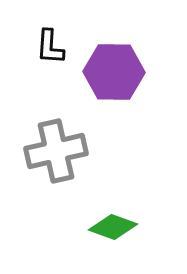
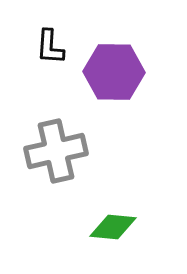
green diamond: rotated 15 degrees counterclockwise
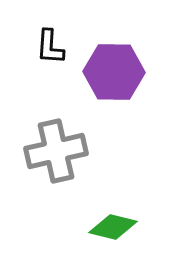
green diamond: rotated 9 degrees clockwise
